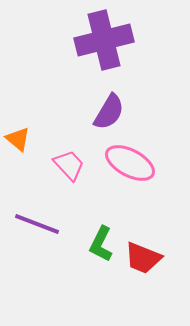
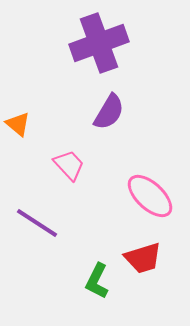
purple cross: moved 5 px left, 3 px down; rotated 6 degrees counterclockwise
orange triangle: moved 15 px up
pink ellipse: moved 20 px right, 33 px down; rotated 15 degrees clockwise
purple line: moved 1 px up; rotated 12 degrees clockwise
green L-shape: moved 4 px left, 37 px down
red trapezoid: rotated 39 degrees counterclockwise
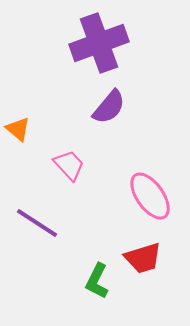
purple semicircle: moved 5 px up; rotated 9 degrees clockwise
orange triangle: moved 5 px down
pink ellipse: rotated 12 degrees clockwise
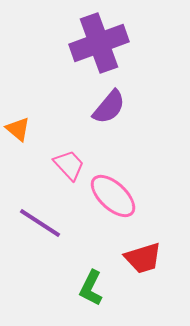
pink ellipse: moved 37 px left; rotated 12 degrees counterclockwise
purple line: moved 3 px right
green L-shape: moved 6 px left, 7 px down
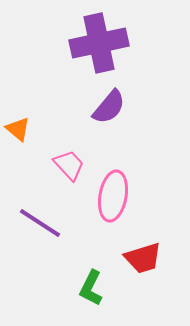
purple cross: rotated 8 degrees clockwise
pink ellipse: rotated 57 degrees clockwise
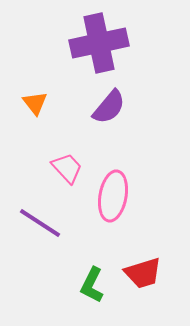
orange triangle: moved 17 px right, 26 px up; rotated 12 degrees clockwise
pink trapezoid: moved 2 px left, 3 px down
red trapezoid: moved 15 px down
green L-shape: moved 1 px right, 3 px up
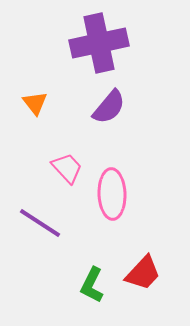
pink ellipse: moved 1 px left, 2 px up; rotated 12 degrees counterclockwise
red trapezoid: rotated 30 degrees counterclockwise
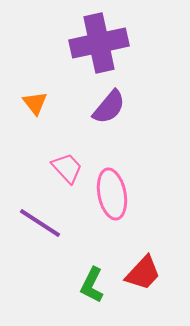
pink ellipse: rotated 9 degrees counterclockwise
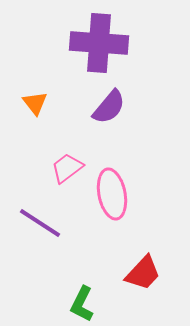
purple cross: rotated 16 degrees clockwise
pink trapezoid: rotated 84 degrees counterclockwise
green L-shape: moved 10 px left, 19 px down
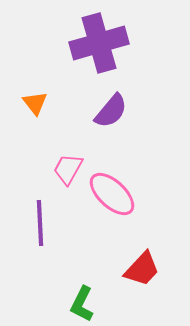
purple cross: rotated 20 degrees counterclockwise
purple semicircle: moved 2 px right, 4 px down
pink trapezoid: moved 1 px right, 1 px down; rotated 24 degrees counterclockwise
pink ellipse: rotated 36 degrees counterclockwise
purple line: rotated 54 degrees clockwise
red trapezoid: moved 1 px left, 4 px up
